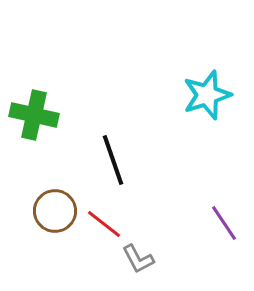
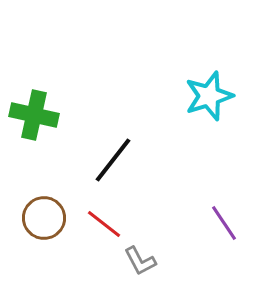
cyan star: moved 2 px right, 1 px down
black line: rotated 57 degrees clockwise
brown circle: moved 11 px left, 7 px down
gray L-shape: moved 2 px right, 2 px down
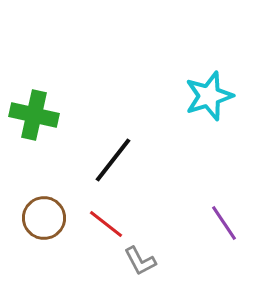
red line: moved 2 px right
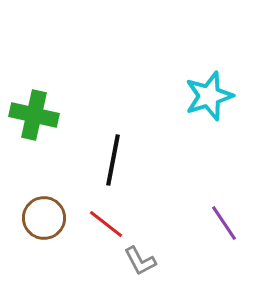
black line: rotated 27 degrees counterclockwise
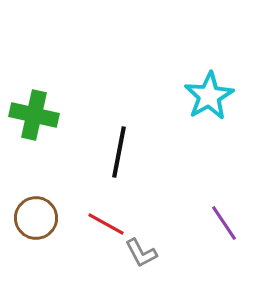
cyan star: rotated 12 degrees counterclockwise
black line: moved 6 px right, 8 px up
brown circle: moved 8 px left
red line: rotated 9 degrees counterclockwise
gray L-shape: moved 1 px right, 8 px up
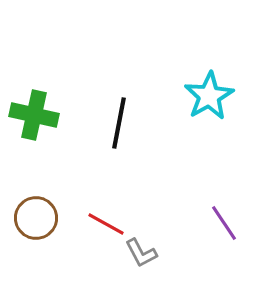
black line: moved 29 px up
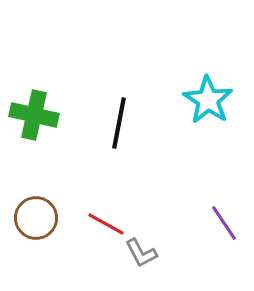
cyan star: moved 1 px left, 4 px down; rotated 9 degrees counterclockwise
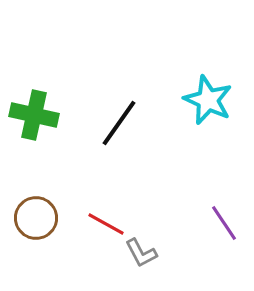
cyan star: rotated 9 degrees counterclockwise
black line: rotated 24 degrees clockwise
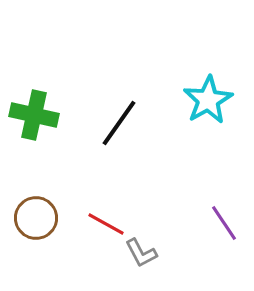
cyan star: rotated 18 degrees clockwise
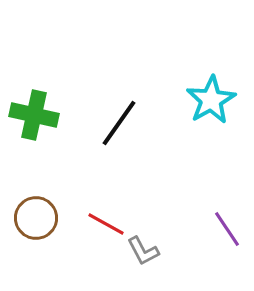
cyan star: moved 3 px right
purple line: moved 3 px right, 6 px down
gray L-shape: moved 2 px right, 2 px up
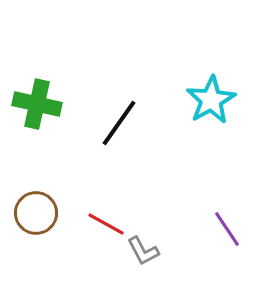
green cross: moved 3 px right, 11 px up
brown circle: moved 5 px up
